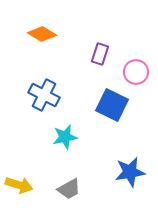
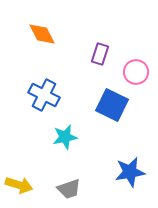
orange diamond: rotated 32 degrees clockwise
gray trapezoid: rotated 10 degrees clockwise
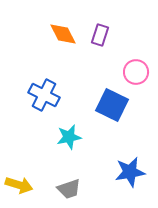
orange diamond: moved 21 px right
purple rectangle: moved 19 px up
cyan star: moved 4 px right
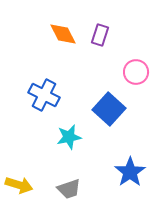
blue square: moved 3 px left, 4 px down; rotated 16 degrees clockwise
blue star: rotated 24 degrees counterclockwise
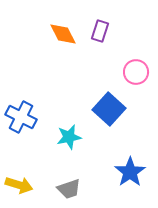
purple rectangle: moved 4 px up
blue cross: moved 23 px left, 22 px down
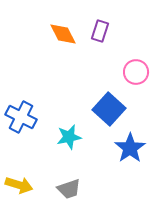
blue star: moved 24 px up
